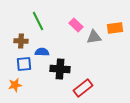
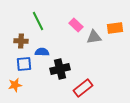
black cross: rotated 18 degrees counterclockwise
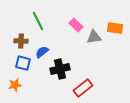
orange rectangle: rotated 14 degrees clockwise
blue semicircle: rotated 40 degrees counterclockwise
blue square: moved 1 px left, 1 px up; rotated 21 degrees clockwise
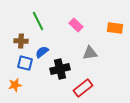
gray triangle: moved 4 px left, 16 px down
blue square: moved 2 px right
